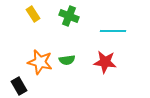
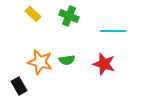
yellow rectangle: rotated 14 degrees counterclockwise
red star: moved 1 px left, 2 px down; rotated 10 degrees clockwise
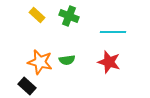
yellow rectangle: moved 4 px right, 1 px down
cyan line: moved 1 px down
red star: moved 5 px right, 2 px up
black rectangle: moved 8 px right; rotated 18 degrees counterclockwise
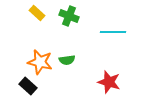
yellow rectangle: moved 2 px up
red star: moved 20 px down
black rectangle: moved 1 px right
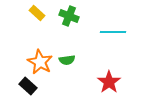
orange star: rotated 15 degrees clockwise
red star: rotated 20 degrees clockwise
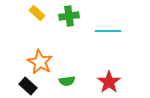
green cross: rotated 30 degrees counterclockwise
cyan line: moved 5 px left, 1 px up
green semicircle: moved 21 px down
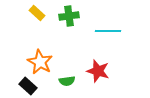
red star: moved 11 px left, 11 px up; rotated 20 degrees counterclockwise
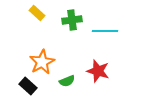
green cross: moved 3 px right, 4 px down
cyan line: moved 3 px left
orange star: moved 2 px right; rotated 15 degrees clockwise
green semicircle: rotated 14 degrees counterclockwise
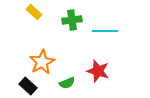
yellow rectangle: moved 3 px left, 1 px up
green semicircle: moved 2 px down
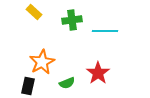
red star: moved 2 px down; rotated 20 degrees clockwise
black rectangle: rotated 60 degrees clockwise
